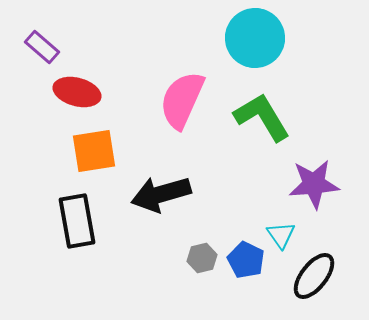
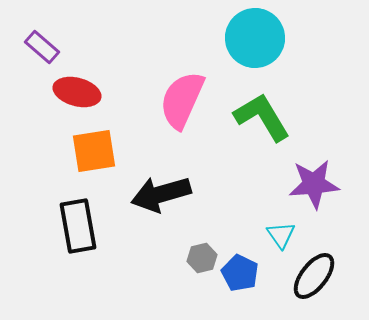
black rectangle: moved 1 px right, 5 px down
blue pentagon: moved 6 px left, 13 px down
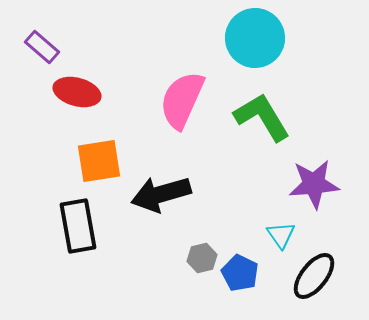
orange square: moved 5 px right, 10 px down
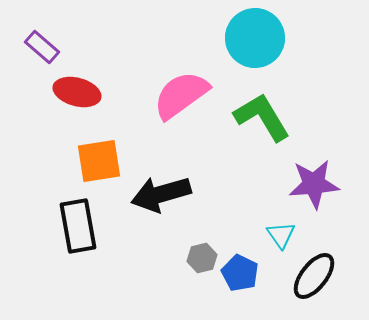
pink semicircle: moved 1 px left, 5 px up; rotated 30 degrees clockwise
